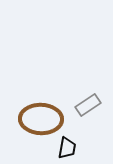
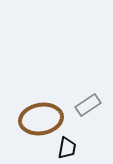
brown ellipse: rotated 12 degrees counterclockwise
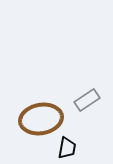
gray rectangle: moved 1 px left, 5 px up
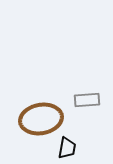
gray rectangle: rotated 30 degrees clockwise
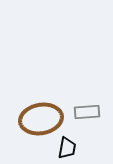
gray rectangle: moved 12 px down
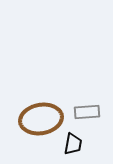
black trapezoid: moved 6 px right, 4 px up
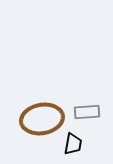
brown ellipse: moved 1 px right
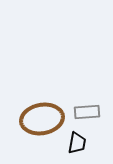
black trapezoid: moved 4 px right, 1 px up
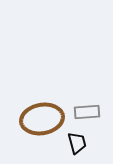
black trapezoid: rotated 25 degrees counterclockwise
